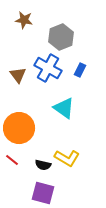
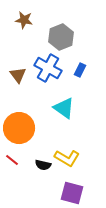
purple square: moved 29 px right
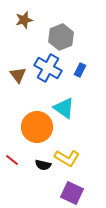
brown star: rotated 24 degrees counterclockwise
orange circle: moved 18 px right, 1 px up
purple square: rotated 10 degrees clockwise
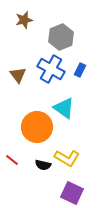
blue cross: moved 3 px right, 1 px down
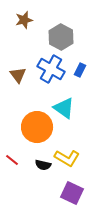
gray hexagon: rotated 10 degrees counterclockwise
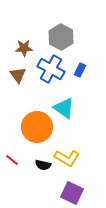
brown star: moved 28 px down; rotated 12 degrees clockwise
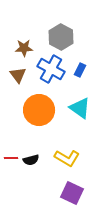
cyan triangle: moved 16 px right
orange circle: moved 2 px right, 17 px up
red line: moved 1 px left, 2 px up; rotated 40 degrees counterclockwise
black semicircle: moved 12 px left, 5 px up; rotated 28 degrees counterclockwise
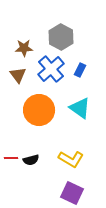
blue cross: rotated 20 degrees clockwise
yellow L-shape: moved 4 px right, 1 px down
